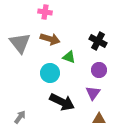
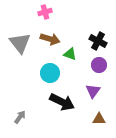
pink cross: rotated 24 degrees counterclockwise
green triangle: moved 1 px right, 3 px up
purple circle: moved 5 px up
purple triangle: moved 2 px up
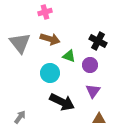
green triangle: moved 1 px left, 2 px down
purple circle: moved 9 px left
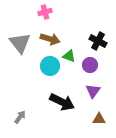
cyan circle: moved 7 px up
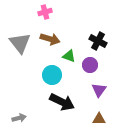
cyan circle: moved 2 px right, 9 px down
purple triangle: moved 6 px right, 1 px up
gray arrow: moved 1 px left, 1 px down; rotated 40 degrees clockwise
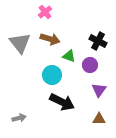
pink cross: rotated 24 degrees counterclockwise
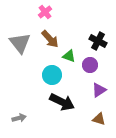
brown arrow: rotated 30 degrees clockwise
purple triangle: rotated 21 degrees clockwise
brown triangle: rotated 16 degrees clockwise
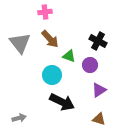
pink cross: rotated 32 degrees clockwise
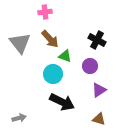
black cross: moved 1 px left, 1 px up
green triangle: moved 4 px left
purple circle: moved 1 px down
cyan circle: moved 1 px right, 1 px up
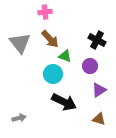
black arrow: moved 2 px right
